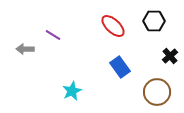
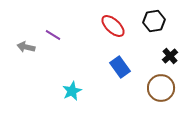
black hexagon: rotated 10 degrees counterclockwise
gray arrow: moved 1 px right, 2 px up; rotated 12 degrees clockwise
brown circle: moved 4 px right, 4 px up
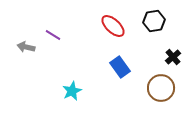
black cross: moved 3 px right, 1 px down
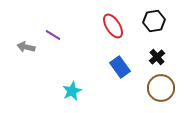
red ellipse: rotated 15 degrees clockwise
black cross: moved 16 px left
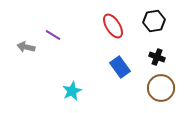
black cross: rotated 28 degrees counterclockwise
